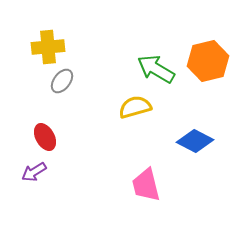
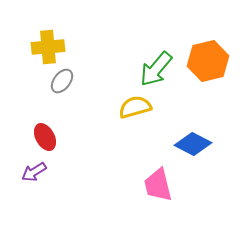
green arrow: rotated 81 degrees counterclockwise
blue diamond: moved 2 px left, 3 px down
pink trapezoid: moved 12 px right
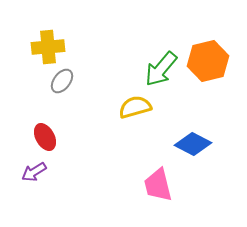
green arrow: moved 5 px right
